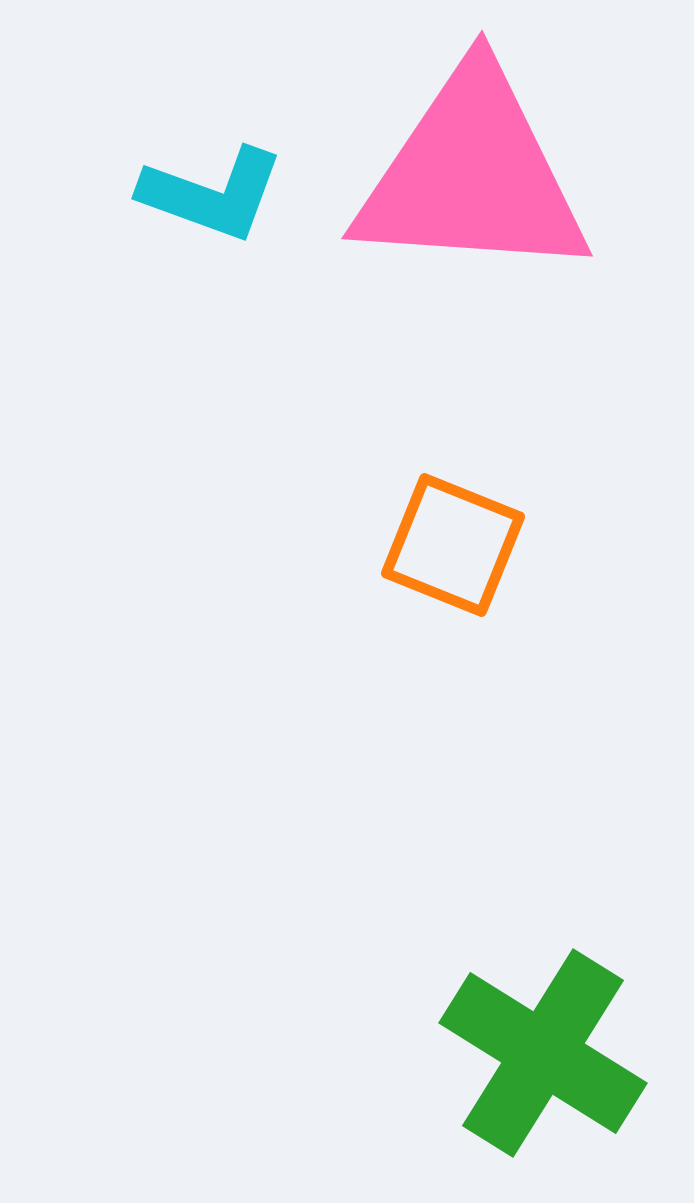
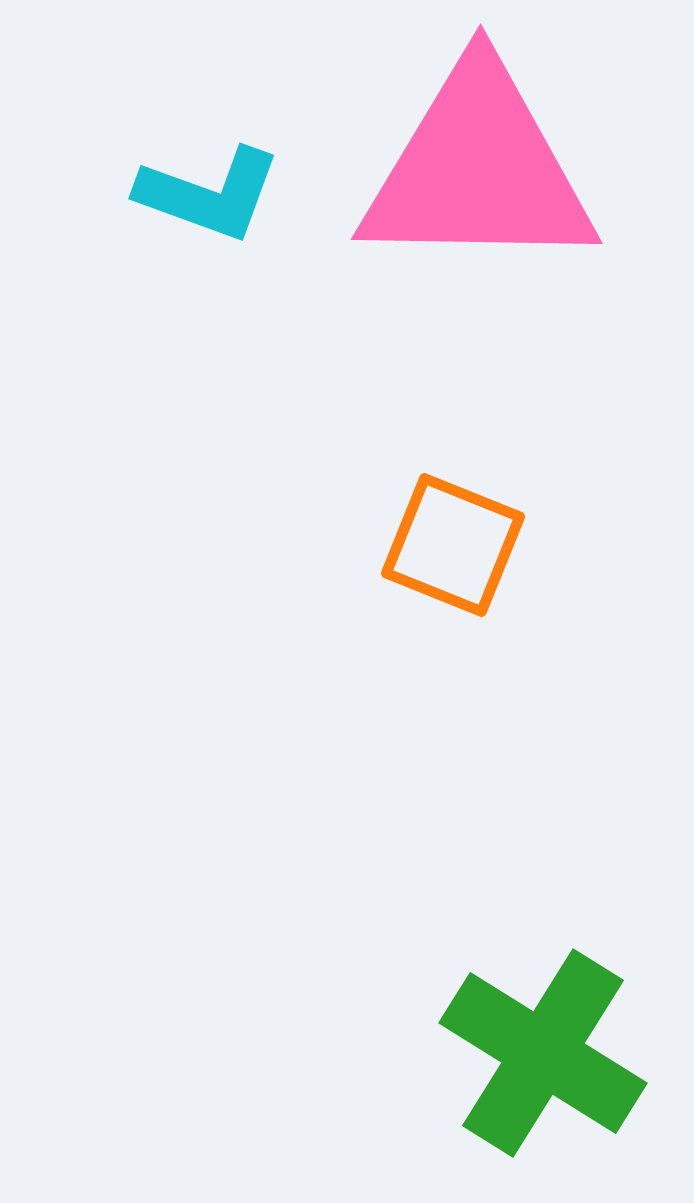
pink triangle: moved 6 px right, 6 px up; rotated 3 degrees counterclockwise
cyan L-shape: moved 3 px left
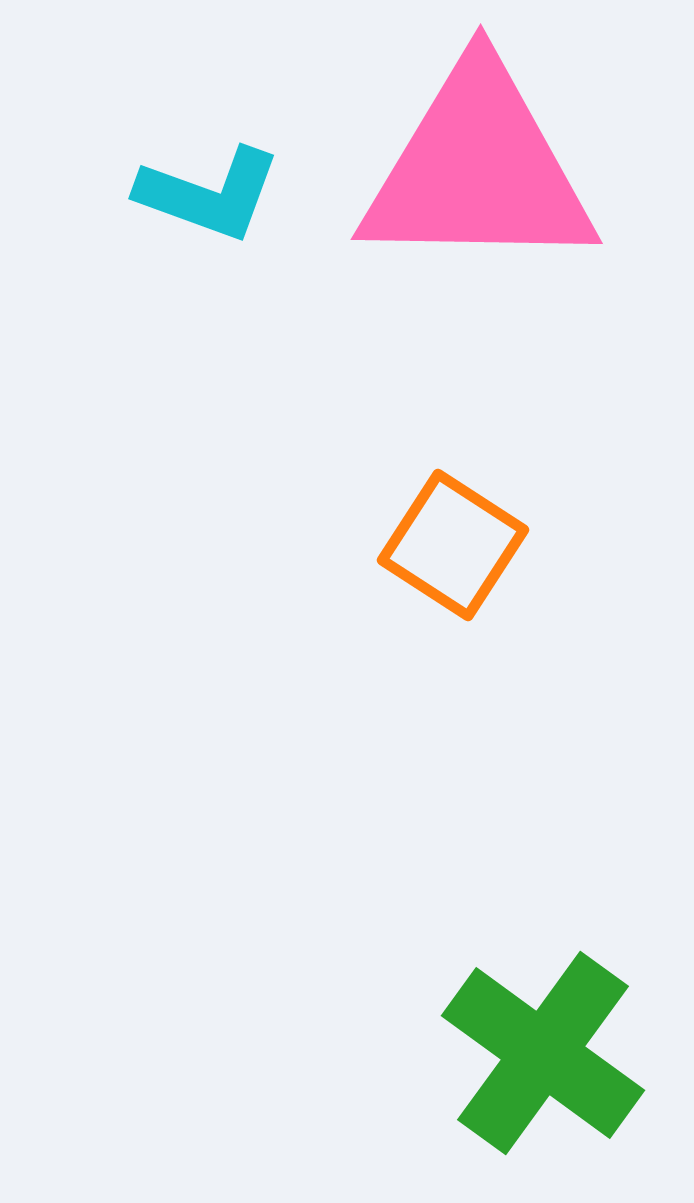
orange square: rotated 11 degrees clockwise
green cross: rotated 4 degrees clockwise
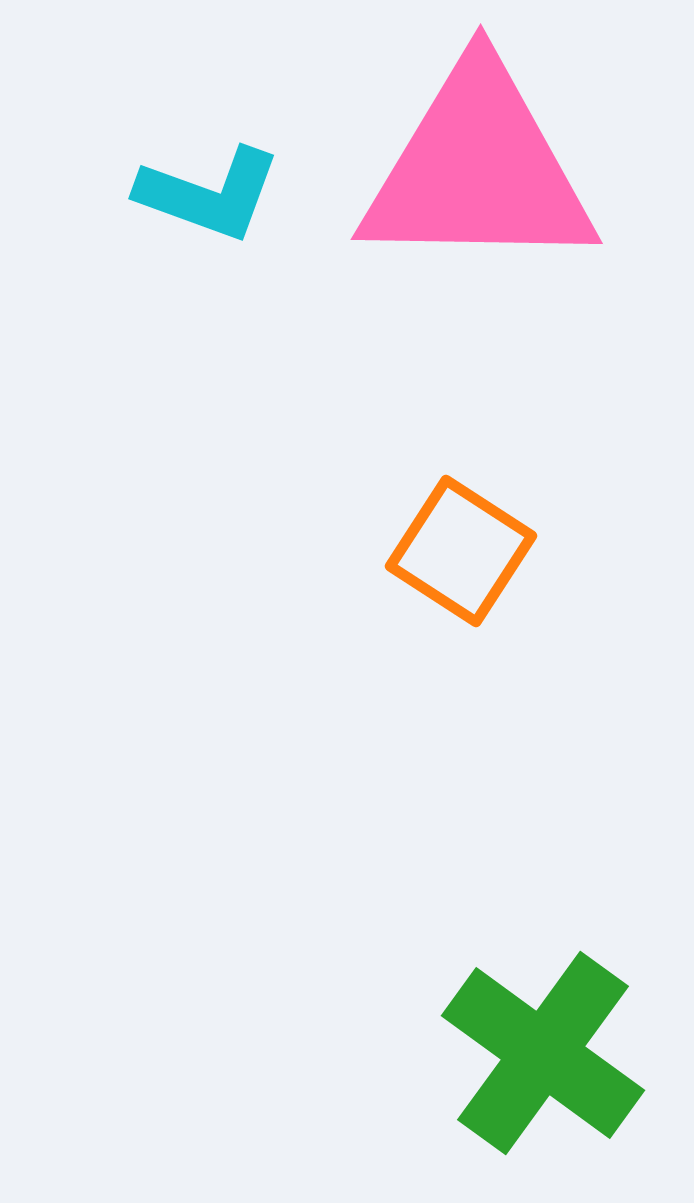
orange square: moved 8 px right, 6 px down
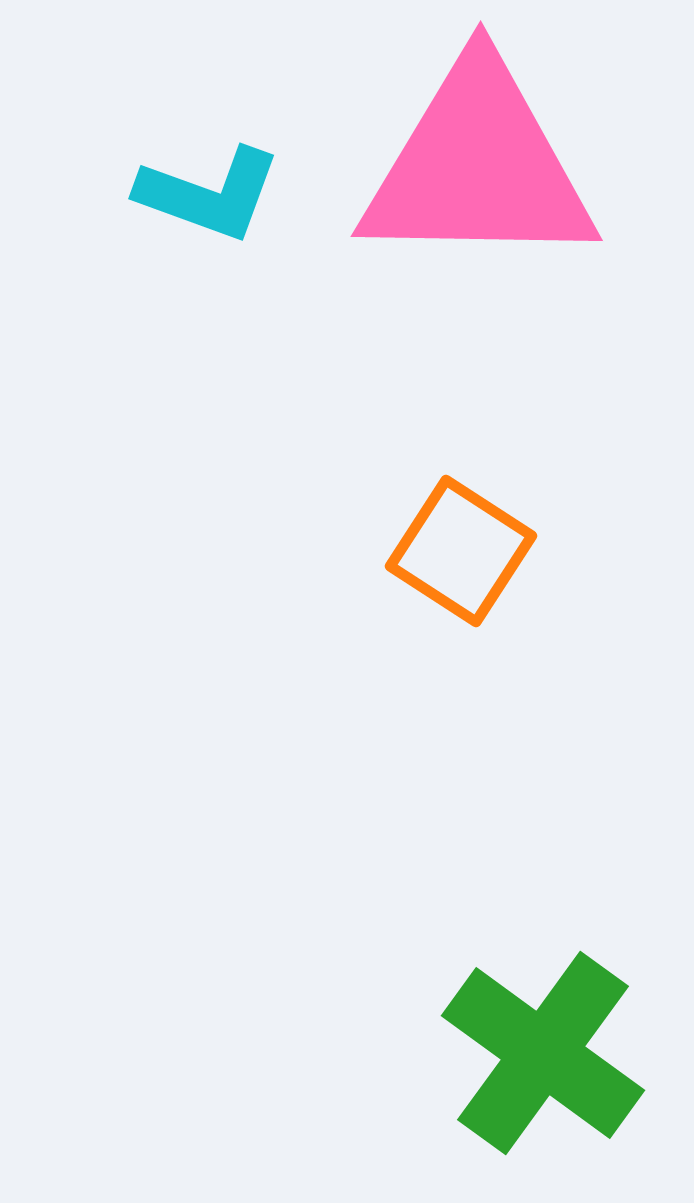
pink triangle: moved 3 px up
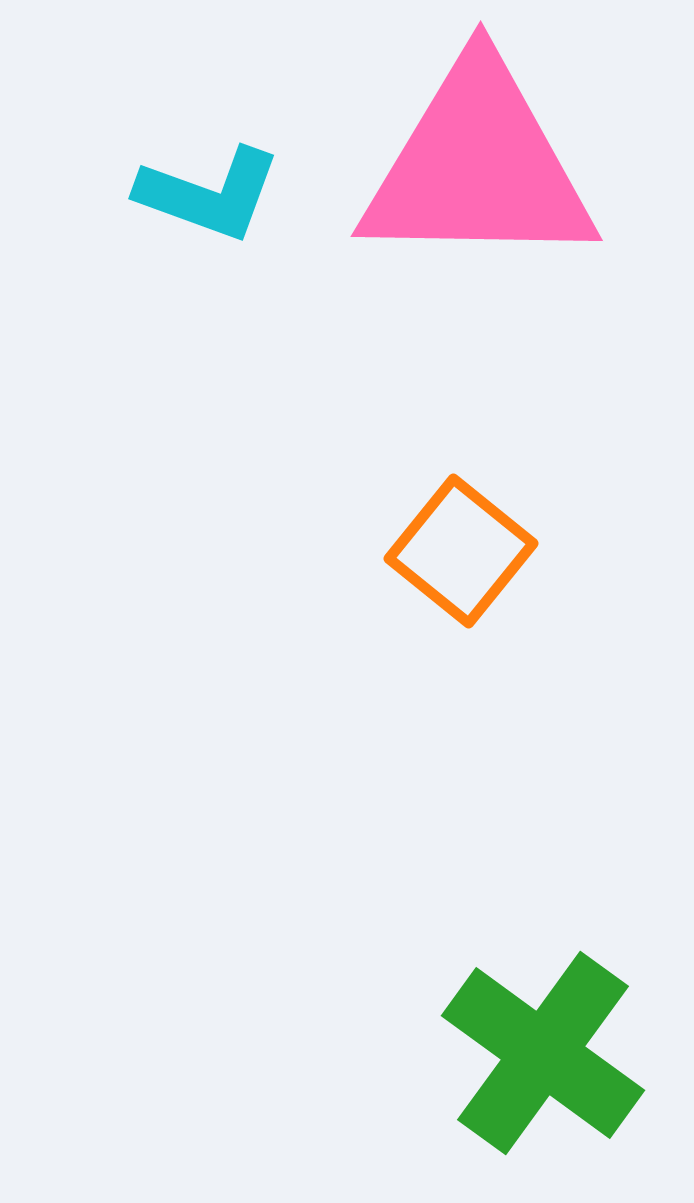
orange square: rotated 6 degrees clockwise
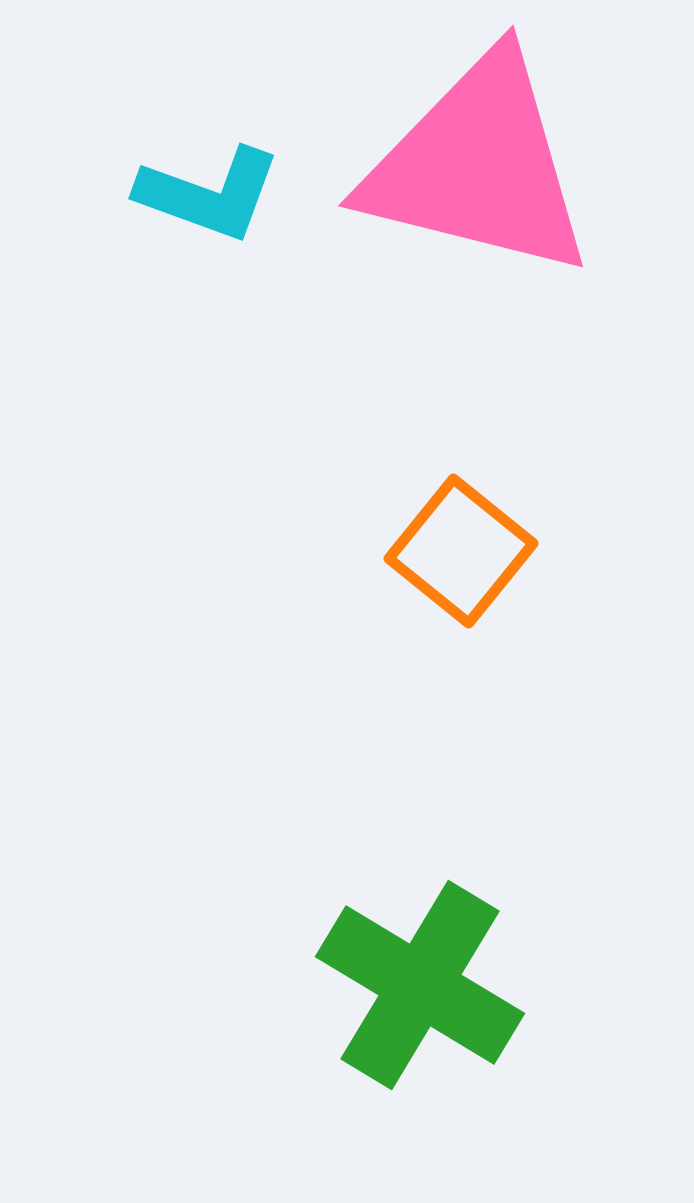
pink triangle: rotated 13 degrees clockwise
green cross: moved 123 px left, 68 px up; rotated 5 degrees counterclockwise
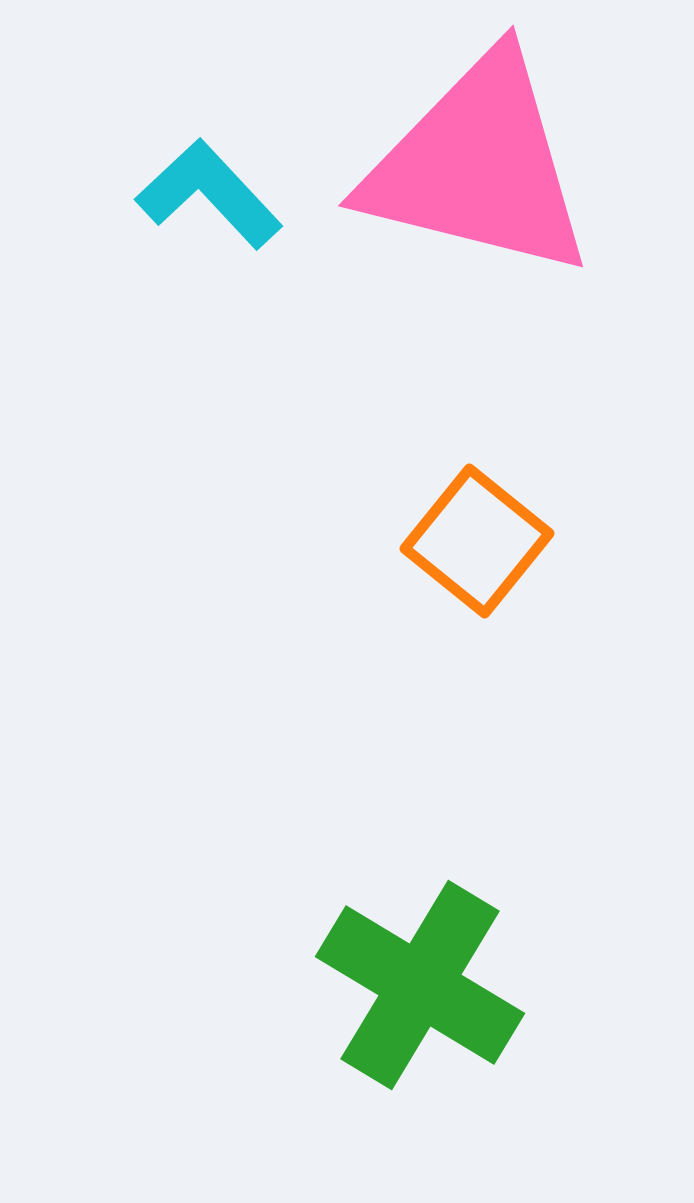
cyan L-shape: rotated 153 degrees counterclockwise
orange square: moved 16 px right, 10 px up
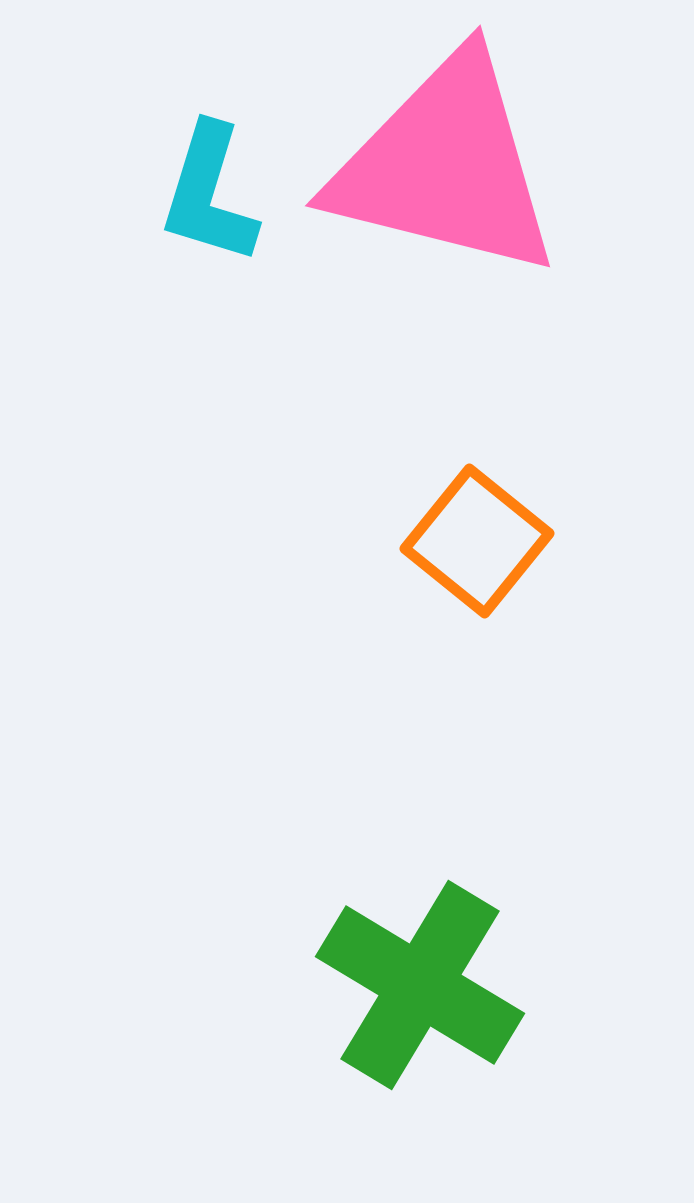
pink triangle: moved 33 px left
cyan L-shape: rotated 120 degrees counterclockwise
